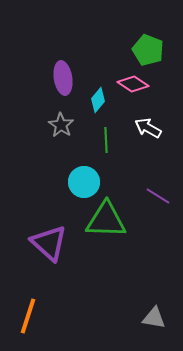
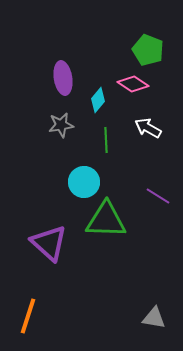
gray star: rotated 30 degrees clockwise
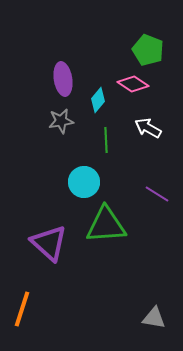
purple ellipse: moved 1 px down
gray star: moved 4 px up
purple line: moved 1 px left, 2 px up
green triangle: moved 5 px down; rotated 6 degrees counterclockwise
orange line: moved 6 px left, 7 px up
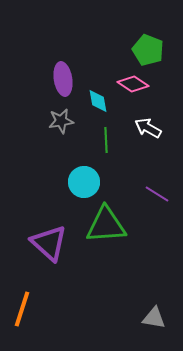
cyan diamond: moved 1 px down; rotated 50 degrees counterclockwise
